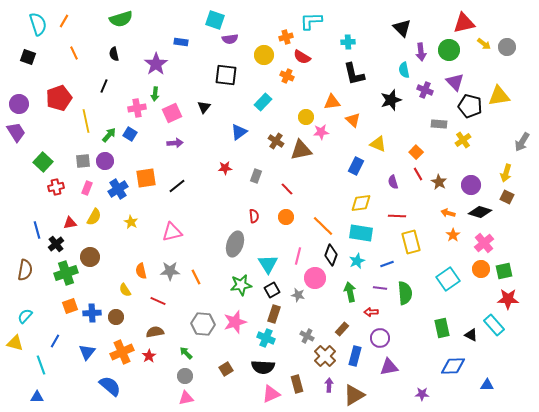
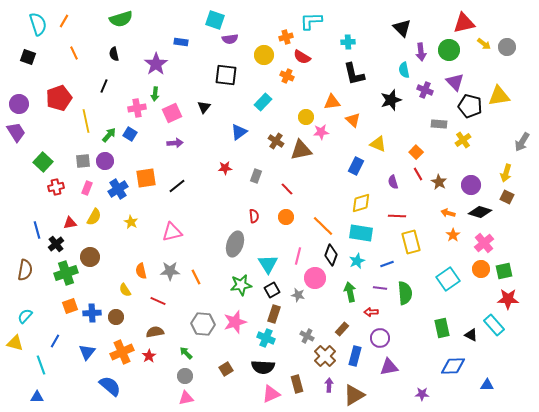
yellow diamond at (361, 203): rotated 10 degrees counterclockwise
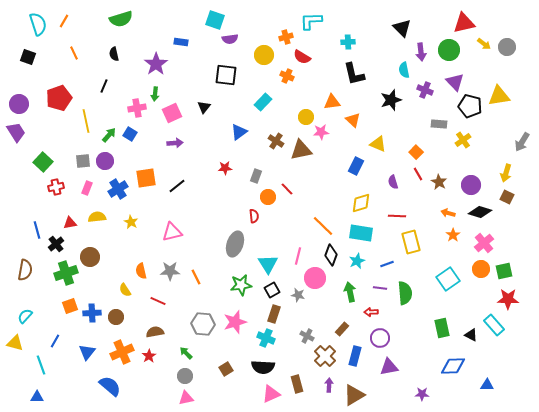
yellow semicircle at (94, 217): moved 3 px right; rotated 126 degrees counterclockwise
orange circle at (286, 217): moved 18 px left, 20 px up
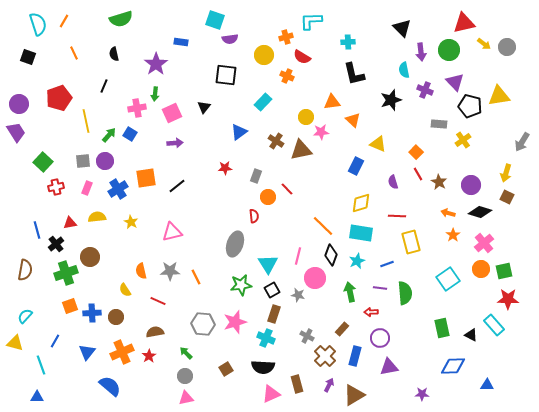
purple arrow at (329, 385): rotated 24 degrees clockwise
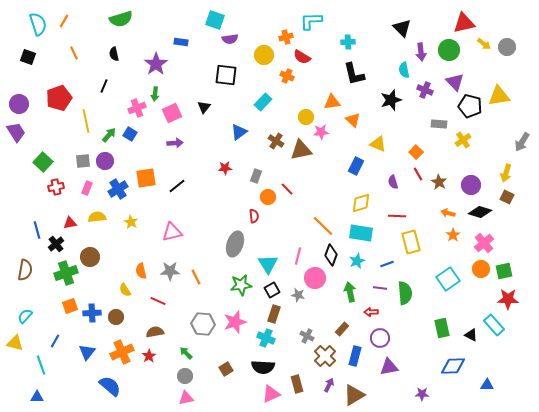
pink cross at (137, 108): rotated 12 degrees counterclockwise
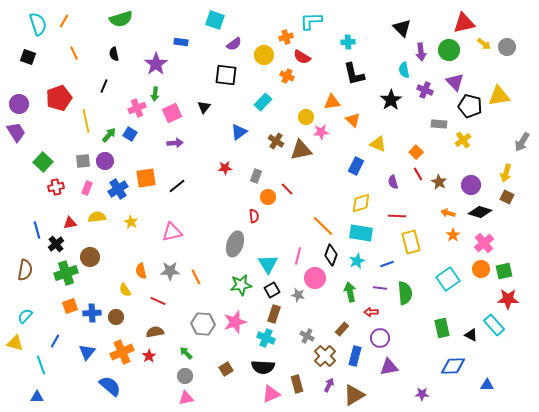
purple semicircle at (230, 39): moved 4 px right, 5 px down; rotated 28 degrees counterclockwise
black star at (391, 100): rotated 15 degrees counterclockwise
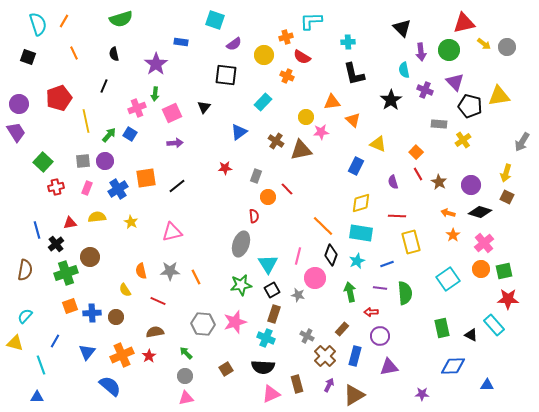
gray ellipse at (235, 244): moved 6 px right
purple circle at (380, 338): moved 2 px up
orange cross at (122, 352): moved 3 px down
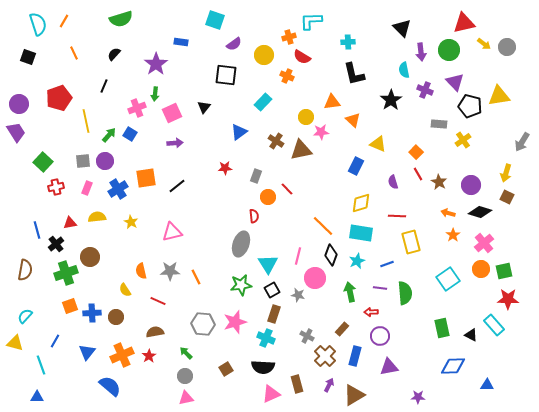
orange cross at (286, 37): moved 3 px right
black semicircle at (114, 54): rotated 56 degrees clockwise
purple star at (422, 394): moved 4 px left, 3 px down
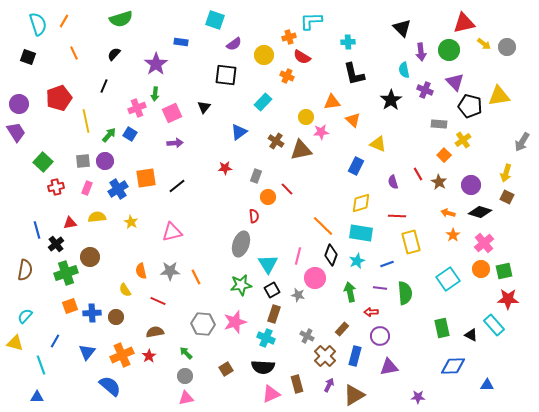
orange square at (416, 152): moved 28 px right, 3 px down
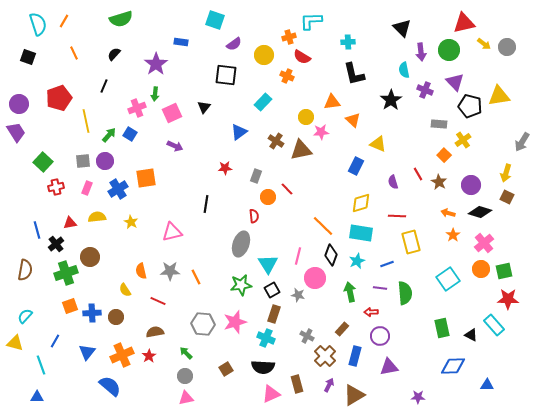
purple arrow at (175, 143): moved 3 px down; rotated 28 degrees clockwise
black line at (177, 186): moved 29 px right, 18 px down; rotated 42 degrees counterclockwise
